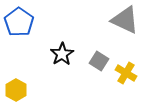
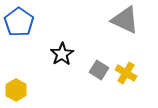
gray square: moved 9 px down
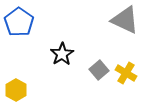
gray square: rotated 18 degrees clockwise
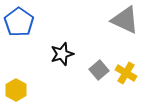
black star: rotated 15 degrees clockwise
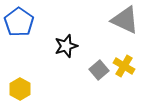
black star: moved 4 px right, 8 px up
yellow cross: moved 2 px left, 7 px up
yellow hexagon: moved 4 px right, 1 px up
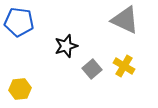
blue pentagon: rotated 28 degrees counterclockwise
gray square: moved 7 px left, 1 px up
yellow hexagon: rotated 25 degrees clockwise
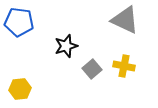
yellow cross: rotated 20 degrees counterclockwise
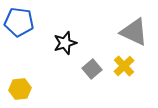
gray triangle: moved 9 px right, 12 px down
black star: moved 1 px left, 3 px up
yellow cross: rotated 35 degrees clockwise
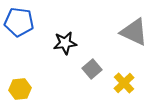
black star: rotated 10 degrees clockwise
yellow cross: moved 17 px down
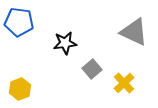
yellow hexagon: rotated 15 degrees counterclockwise
